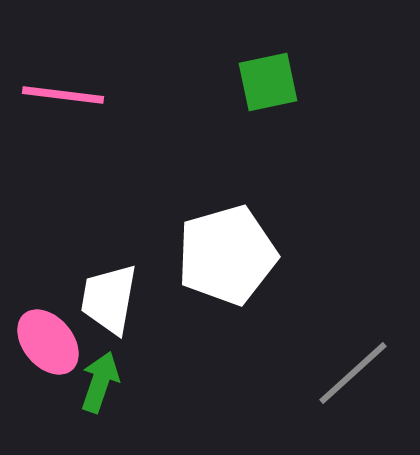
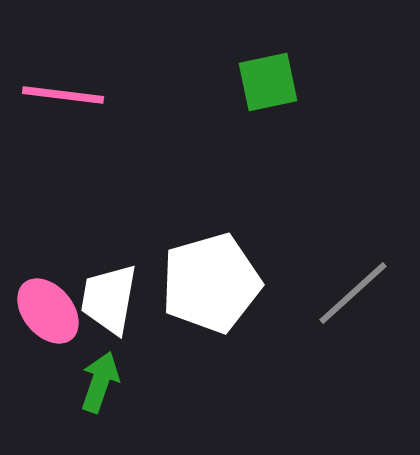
white pentagon: moved 16 px left, 28 px down
pink ellipse: moved 31 px up
gray line: moved 80 px up
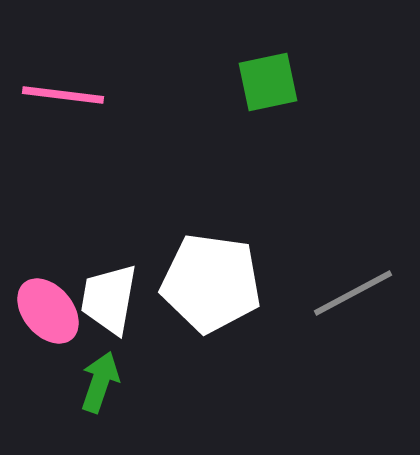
white pentagon: rotated 24 degrees clockwise
gray line: rotated 14 degrees clockwise
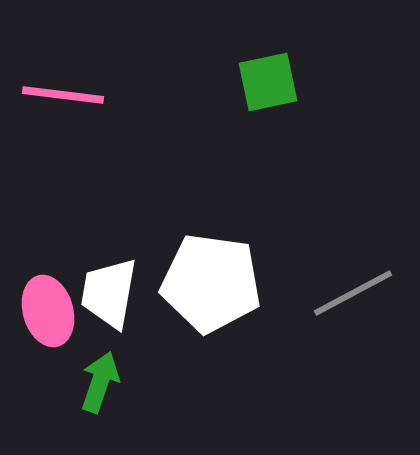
white trapezoid: moved 6 px up
pink ellipse: rotated 24 degrees clockwise
